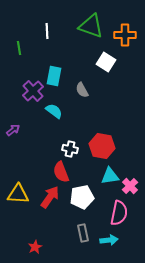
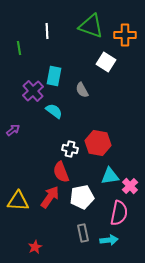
red hexagon: moved 4 px left, 3 px up
yellow triangle: moved 7 px down
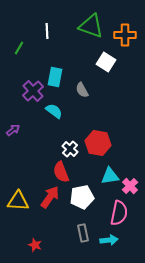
green line: rotated 40 degrees clockwise
cyan rectangle: moved 1 px right, 1 px down
white cross: rotated 28 degrees clockwise
red star: moved 2 px up; rotated 24 degrees counterclockwise
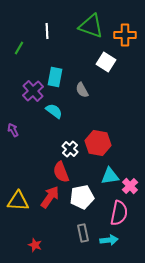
purple arrow: rotated 80 degrees counterclockwise
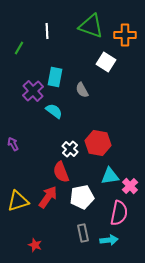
purple arrow: moved 14 px down
red arrow: moved 2 px left
yellow triangle: rotated 20 degrees counterclockwise
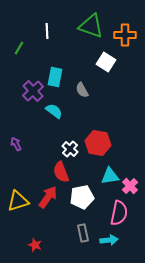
purple arrow: moved 3 px right
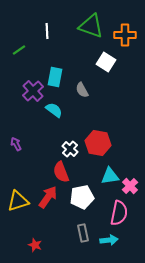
green line: moved 2 px down; rotated 24 degrees clockwise
cyan semicircle: moved 1 px up
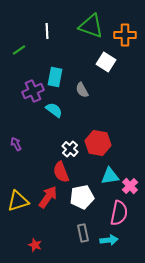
purple cross: rotated 20 degrees clockwise
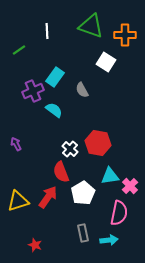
cyan rectangle: rotated 24 degrees clockwise
white pentagon: moved 1 px right, 4 px up; rotated 20 degrees counterclockwise
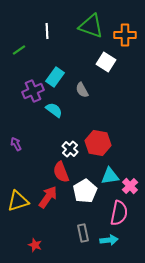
white pentagon: moved 2 px right, 2 px up
